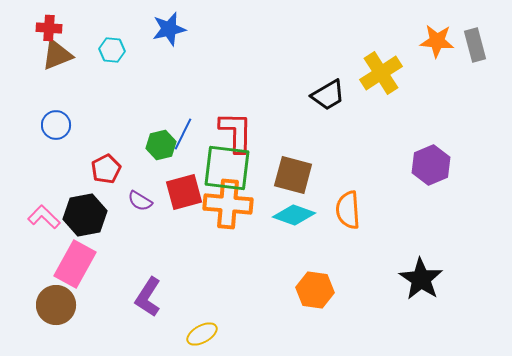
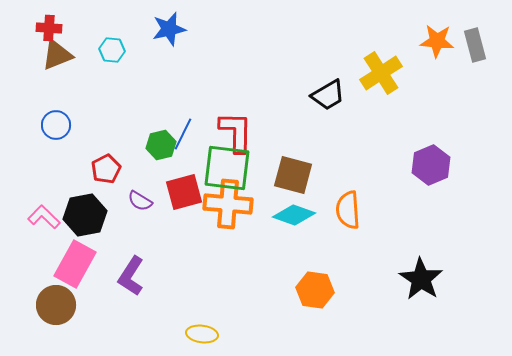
purple L-shape: moved 17 px left, 21 px up
yellow ellipse: rotated 36 degrees clockwise
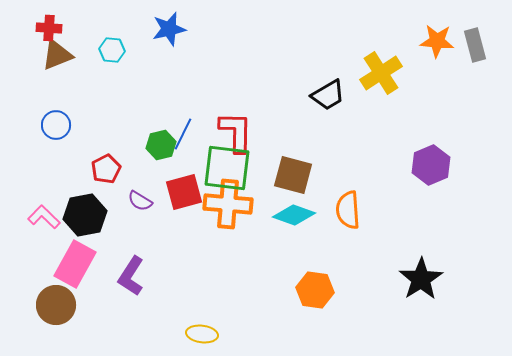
black star: rotated 6 degrees clockwise
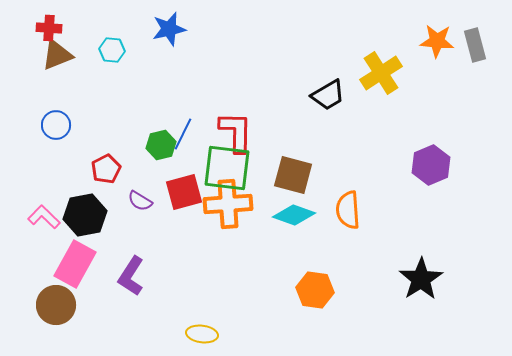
orange cross: rotated 9 degrees counterclockwise
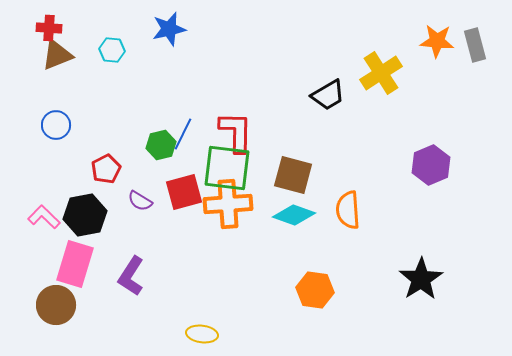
pink rectangle: rotated 12 degrees counterclockwise
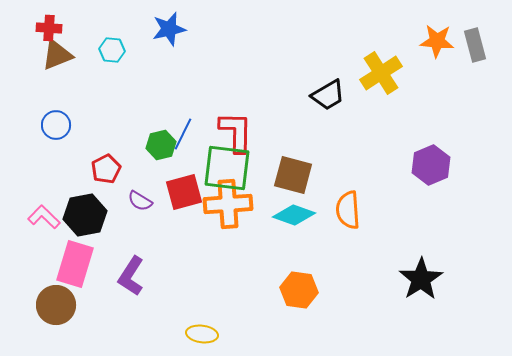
orange hexagon: moved 16 px left
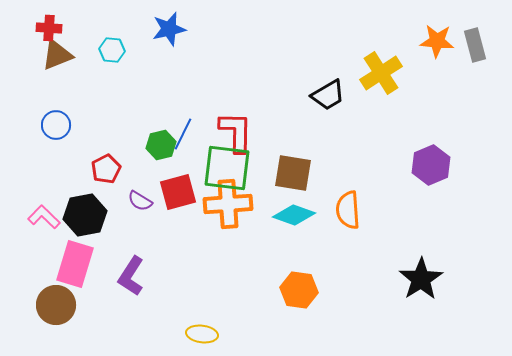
brown square: moved 2 px up; rotated 6 degrees counterclockwise
red square: moved 6 px left
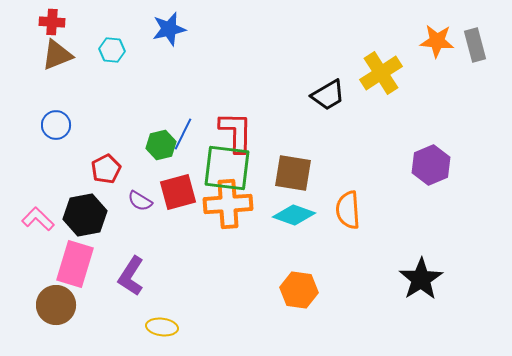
red cross: moved 3 px right, 6 px up
pink L-shape: moved 6 px left, 2 px down
yellow ellipse: moved 40 px left, 7 px up
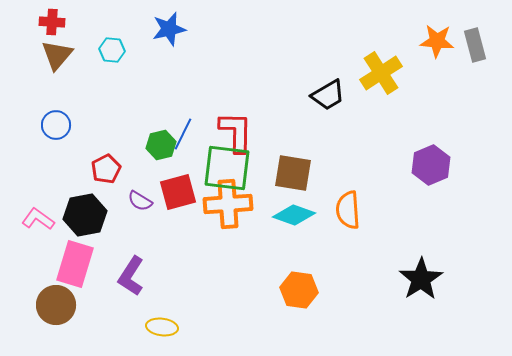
brown triangle: rotated 28 degrees counterclockwise
pink L-shape: rotated 8 degrees counterclockwise
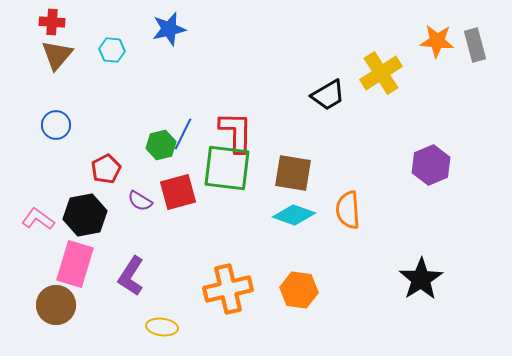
orange cross: moved 85 px down; rotated 9 degrees counterclockwise
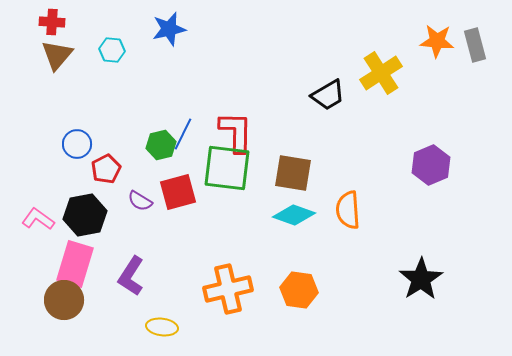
blue circle: moved 21 px right, 19 px down
brown circle: moved 8 px right, 5 px up
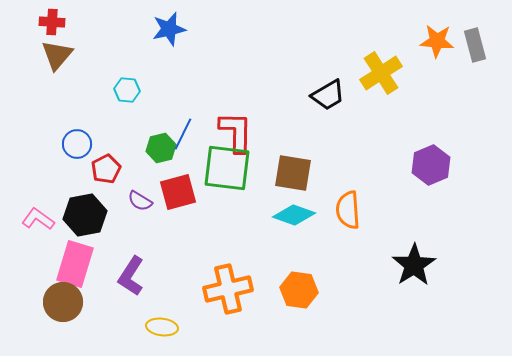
cyan hexagon: moved 15 px right, 40 px down
green hexagon: moved 3 px down
black star: moved 7 px left, 14 px up
brown circle: moved 1 px left, 2 px down
